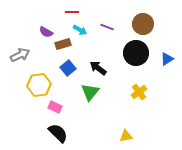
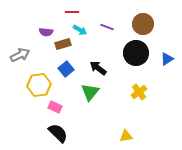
purple semicircle: rotated 24 degrees counterclockwise
blue square: moved 2 px left, 1 px down
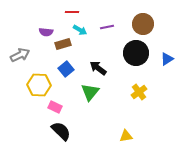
purple line: rotated 32 degrees counterclockwise
yellow hexagon: rotated 10 degrees clockwise
black semicircle: moved 3 px right, 2 px up
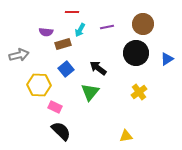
cyan arrow: rotated 88 degrees clockwise
gray arrow: moved 1 px left; rotated 12 degrees clockwise
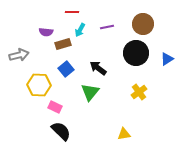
yellow triangle: moved 2 px left, 2 px up
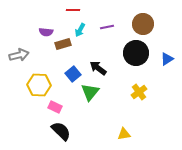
red line: moved 1 px right, 2 px up
blue square: moved 7 px right, 5 px down
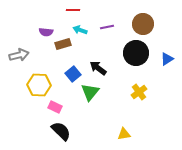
cyan arrow: rotated 80 degrees clockwise
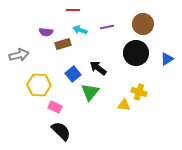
yellow cross: rotated 35 degrees counterclockwise
yellow triangle: moved 29 px up; rotated 16 degrees clockwise
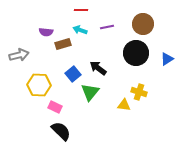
red line: moved 8 px right
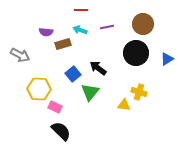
gray arrow: moved 1 px right; rotated 42 degrees clockwise
yellow hexagon: moved 4 px down
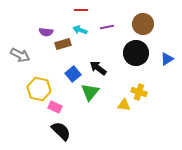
yellow hexagon: rotated 10 degrees clockwise
